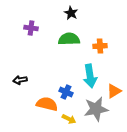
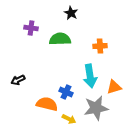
green semicircle: moved 9 px left
black arrow: moved 2 px left; rotated 16 degrees counterclockwise
orange triangle: moved 4 px up; rotated 14 degrees clockwise
gray star: moved 1 px up
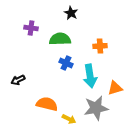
orange triangle: moved 1 px right, 1 px down
blue cross: moved 29 px up
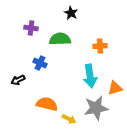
blue cross: moved 26 px left
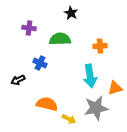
purple cross: moved 2 px left
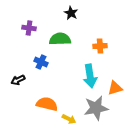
blue cross: moved 1 px right, 1 px up
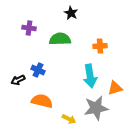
blue cross: moved 3 px left, 8 px down
orange semicircle: moved 5 px left, 3 px up
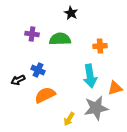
purple cross: moved 3 px right, 6 px down
orange semicircle: moved 3 px right, 6 px up; rotated 40 degrees counterclockwise
yellow arrow: rotated 96 degrees clockwise
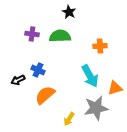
black star: moved 2 px left, 1 px up
green semicircle: moved 3 px up
cyan arrow: rotated 20 degrees counterclockwise
orange semicircle: rotated 15 degrees counterclockwise
